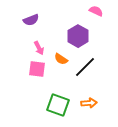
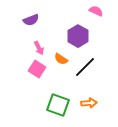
pink square: rotated 24 degrees clockwise
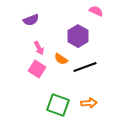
black line: rotated 25 degrees clockwise
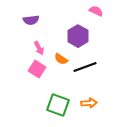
purple semicircle: rotated 14 degrees clockwise
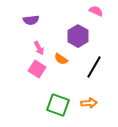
black line: moved 9 px right; rotated 40 degrees counterclockwise
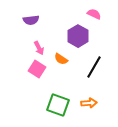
pink semicircle: moved 2 px left, 3 px down
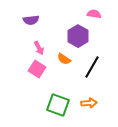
pink semicircle: rotated 16 degrees counterclockwise
orange semicircle: moved 3 px right
black line: moved 2 px left
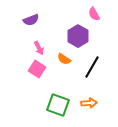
pink semicircle: rotated 128 degrees counterclockwise
purple semicircle: rotated 14 degrees counterclockwise
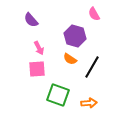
purple semicircle: rotated 70 degrees clockwise
purple hexagon: moved 3 px left; rotated 15 degrees counterclockwise
orange semicircle: moved 6 px right
pink square: rotated 36 degrees counterclockwise
green square: moved 10 px up
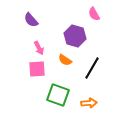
orange semicircle: moved 5 px left, 1 px down
black line: moved 1 px down
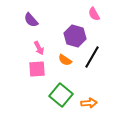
black line: moved 11 px up
green square: moved 3 px right; rotated 20 degrees clockwise
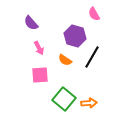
purple semicircle: moved 3 px down
pink square: moved 3 px right, 6 px down
green square: moved 3 px right, 4 px down
